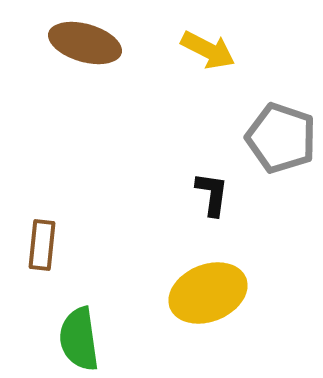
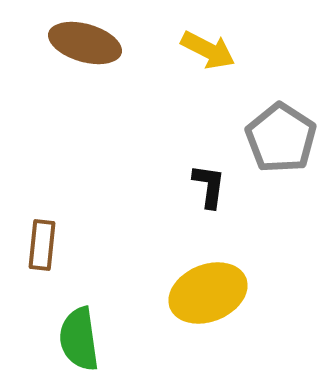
gray pentagon: rotated 14 degrees clockwise
black L-shape: moved 3 px left, 8 px up
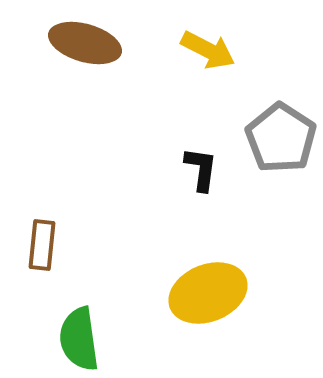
black L-shape: moved 8 px left, 17 px up
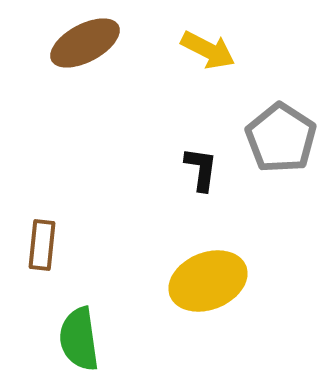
brown ellipse: rotated 44 degrees counterclockwise
yellow ellipse: moved 12 px up
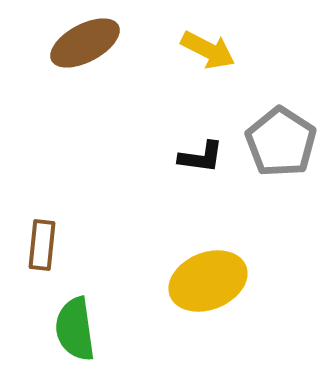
gray pentagon: moved 4 px down
black L-shape: moved 12 px up; rotated 90 degrees clockwise
green semicircle: moved 4 px left, 10 px up
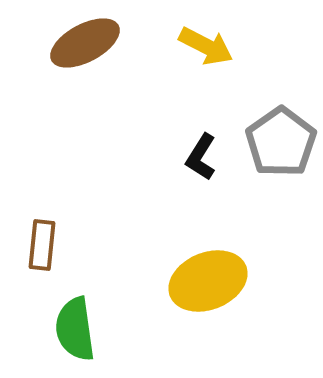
yellow arrow: moved 2 px left, 4 px up
gray pentagon: rotated 4 degrees clockwise
black L-shape: rotated 114 degrees clockwise
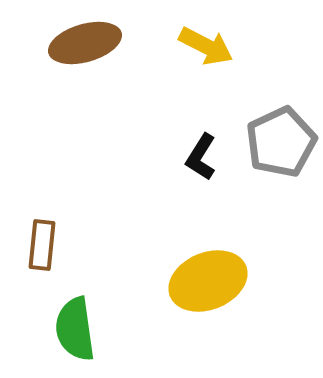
brown ellipse: rotated 12 degrees clockwise
gray pentagon: rotated 10 degrees clockwise
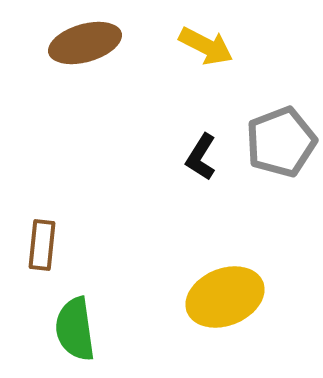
gray pentagon: rotated 4 degrees clockwise
yellow ellipse: moved 17 px right, 16 px down
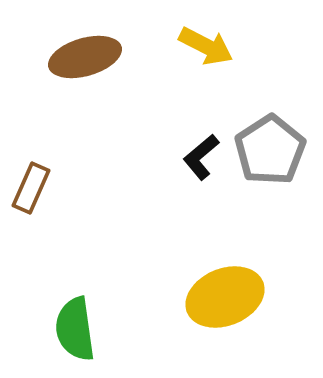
brown ellipse: moved 14 px down
gray pentagon: moved 11 px left, 8 px down; rotated 12 degrees counterclockwise
black L-shape: rotated 18 degrees clockwise
brown rectangle: moved 11 px left, 57 px up; rotated 18 degrees clockwise
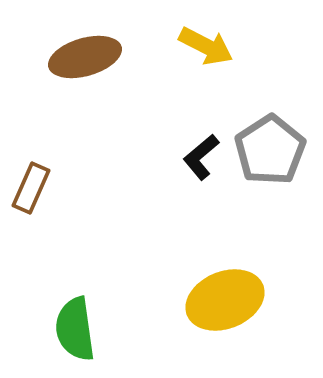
yellow ellipse: moved 3 px down
